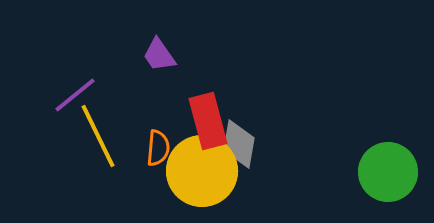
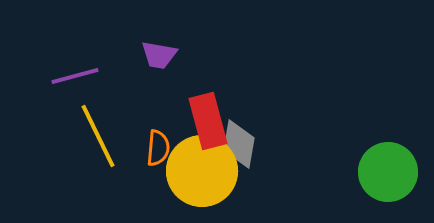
purple trapezoid: rotated 45 degrees counterclockwise
purple line: moved 19 px up; rotated 24 degrees clockwise
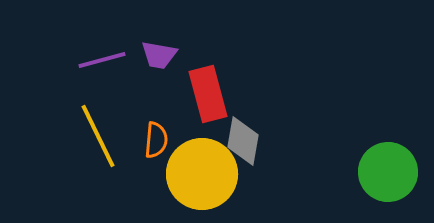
purple line: moved 27 px right, 16 px up
red rectangle: moved 27 px up
gray diamond: moved 4 px right, 3 px up
orange semicircle: moved 2 px left, 8 px up
yellow circle: moved 3 px down
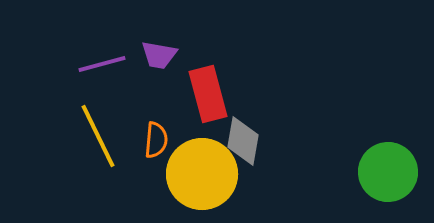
purple line: moved 4 px down
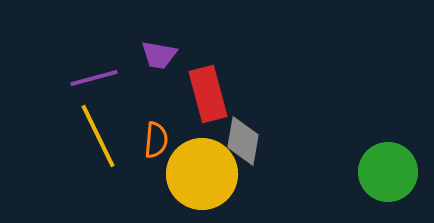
purple line: moved 8 px left, 14 px down
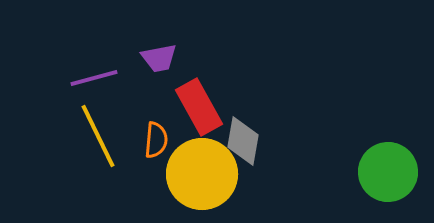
purple trapezoid: moved 3 px down; rotated 21 degrees counterclockwise
red rectangle: moved 9 px left, 13 px down; rotated 14 degrees counterclockwise
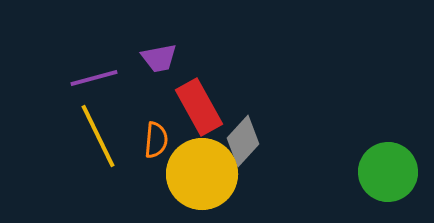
gray diamond: rotated 33 degrees clockwise
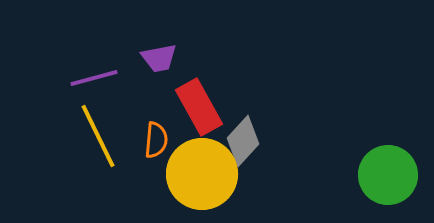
green circle: moved 3 px down
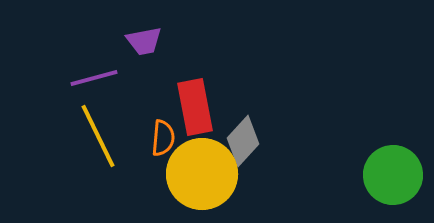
purple trapezoid: moved 15 px left, 17 px up
red rectangle: moved 4 px left; rotated 18 degrees clockwise
orange semicircle: moved 7 px right, 2 px up
green circle: moved 5 px right
